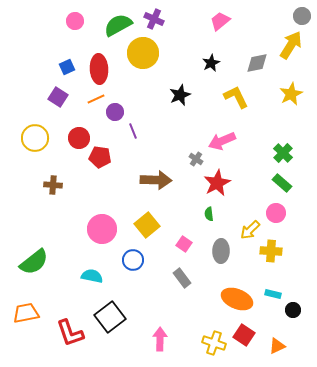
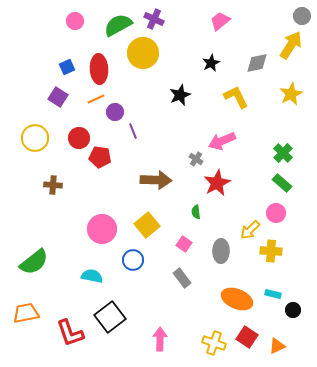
green semicircle at (209, 214): moved 13 px left, 2 px up
red square at (244, 335): moved 3 px right, 2 px down
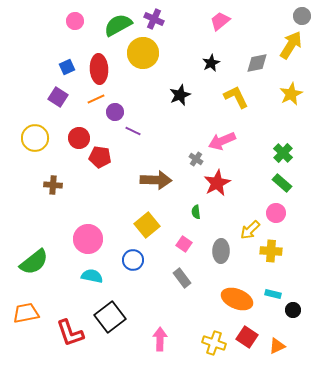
purple line at (133, 131): rotated 42 degrees counterclockwise
pink circle at (102, 229): moved 14 px left, 10 px down
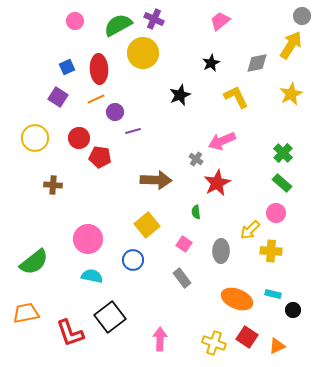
purple line at (133, 131): rotated 42 degrees counterclockwise
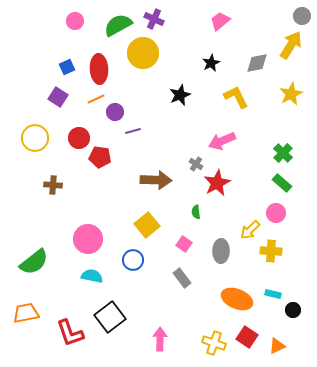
gray cross at (196, 159): moved 5 px down
